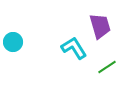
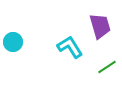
cyan L-shape: moved 4 px left, 1 px up
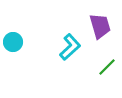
cyan L-shape: rotated 80 degrees clockwise
green line: rotated 12 degrees counterclockwise
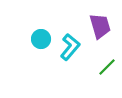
cyan circle: moved 28 px right, 3 px up
cyan L-shape: rotated 8 degrees counterclockwise
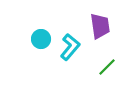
purple trapezoid: rotated 8 degrees clockwise
